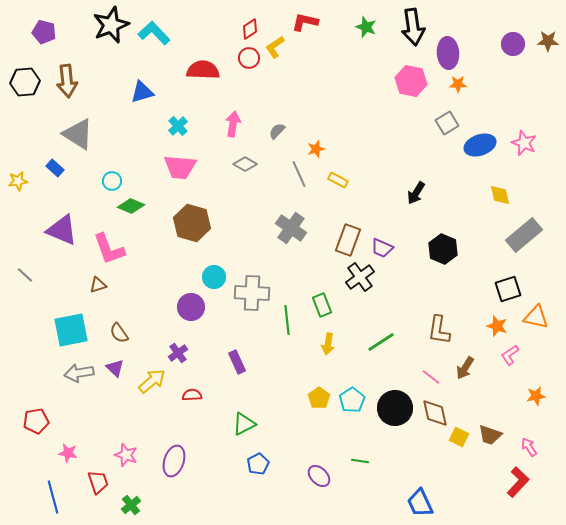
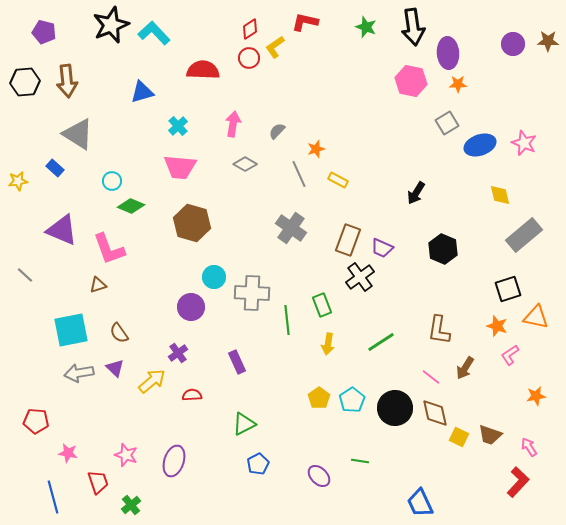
red pentagon at (36, 421): rotated 15 degrees clockwise
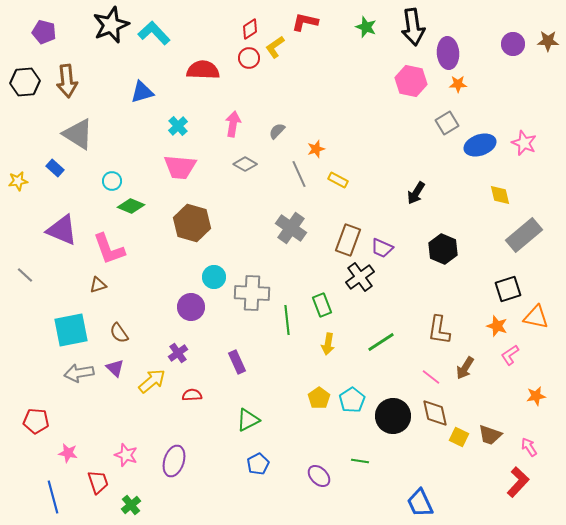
black circle at (395, 408): moved 2 px left, 8 px down
green triangle at (244, 424): moved 4 px right, 4 px up
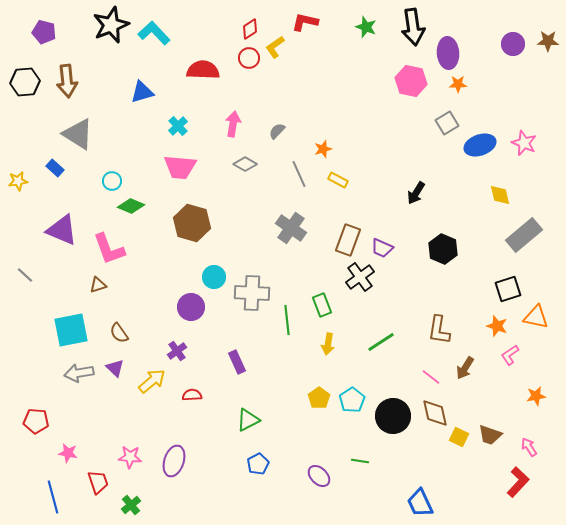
orange star at (316, 149): moved 7 px right
purple cross at (178, 353): moved 1 px left, 2 px up
pink star at (126, 455): moved 4 px right, 2 px down; rotated 15 degrees counterclockwise
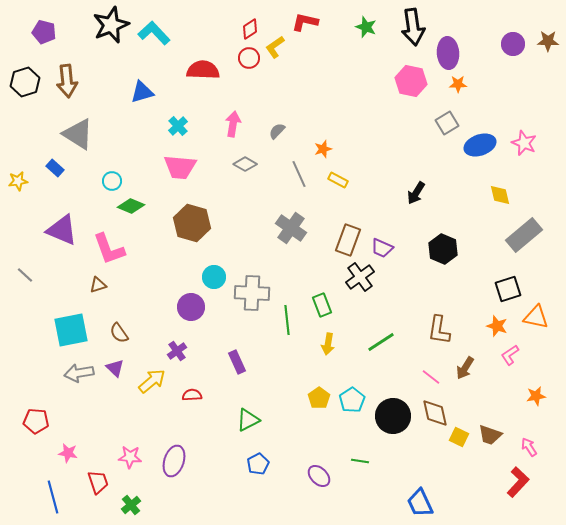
black hexagon at (25, 82): rotated 12 degrees counterclockwise
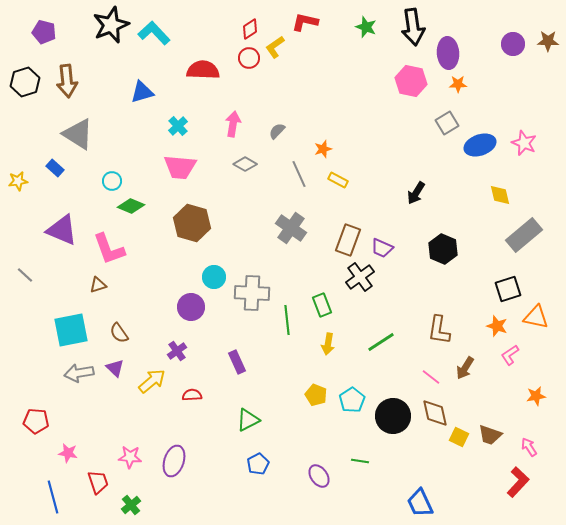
yellow pentagon at (319, 398): moved 3 px left, 3 px up; rotated 15 degrees counterclockwise
purple ellipse at (319, 476): rotated 10 degrees clockwise
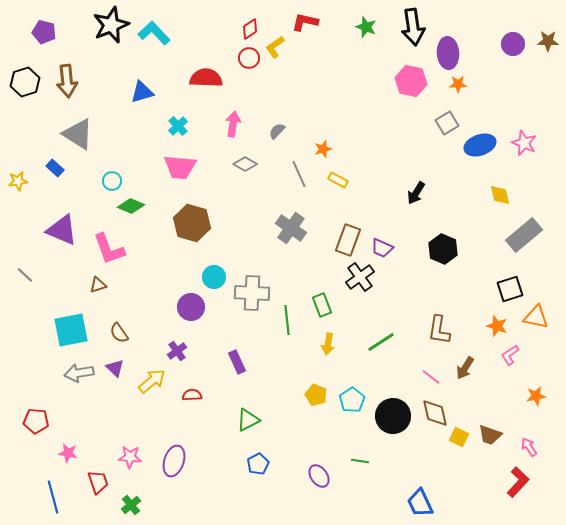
red semicircle at (203, 70): moved 3 px right, 8 px down
black square at (508, 289): moved 2 px right
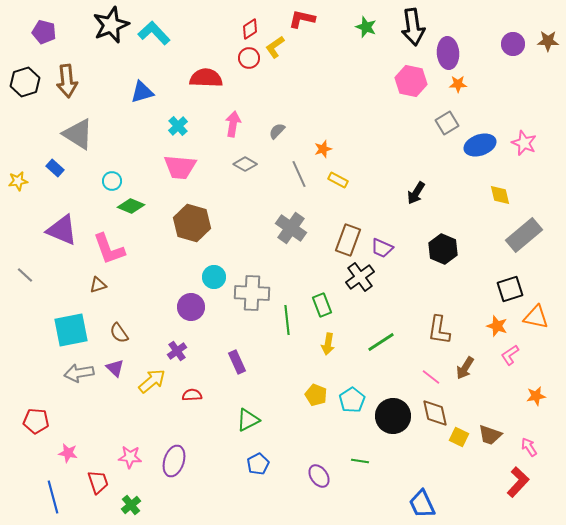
red L-shape at (305, 22): moved 3 px left, 3 px up
blue trapezoid at (420, 503): moved 2 px right, 1 px down
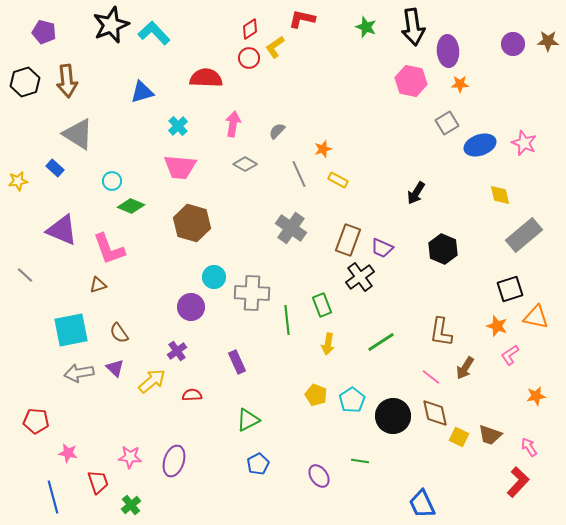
purple ellipse at (448, 53): moved 2 px up
orange star at (458, 84): moved 2 px right
brown L-shape at (439, 330): moved 2 px right, 2 px down
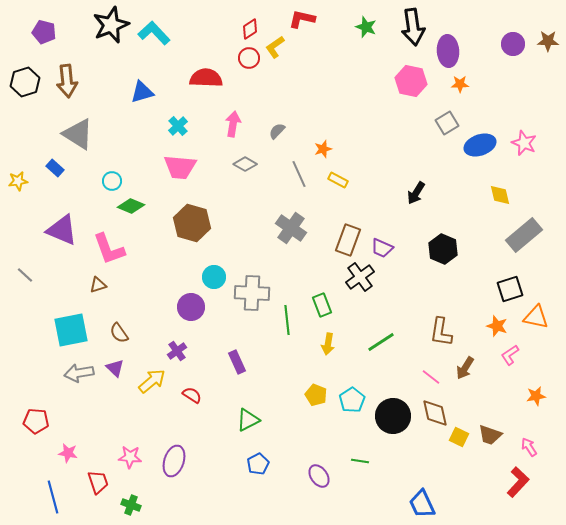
red semicircle at (192, 395): rotated 36 degrees clockwise
green cross at (131, 505): rotated 30 degrees counterclockwise
